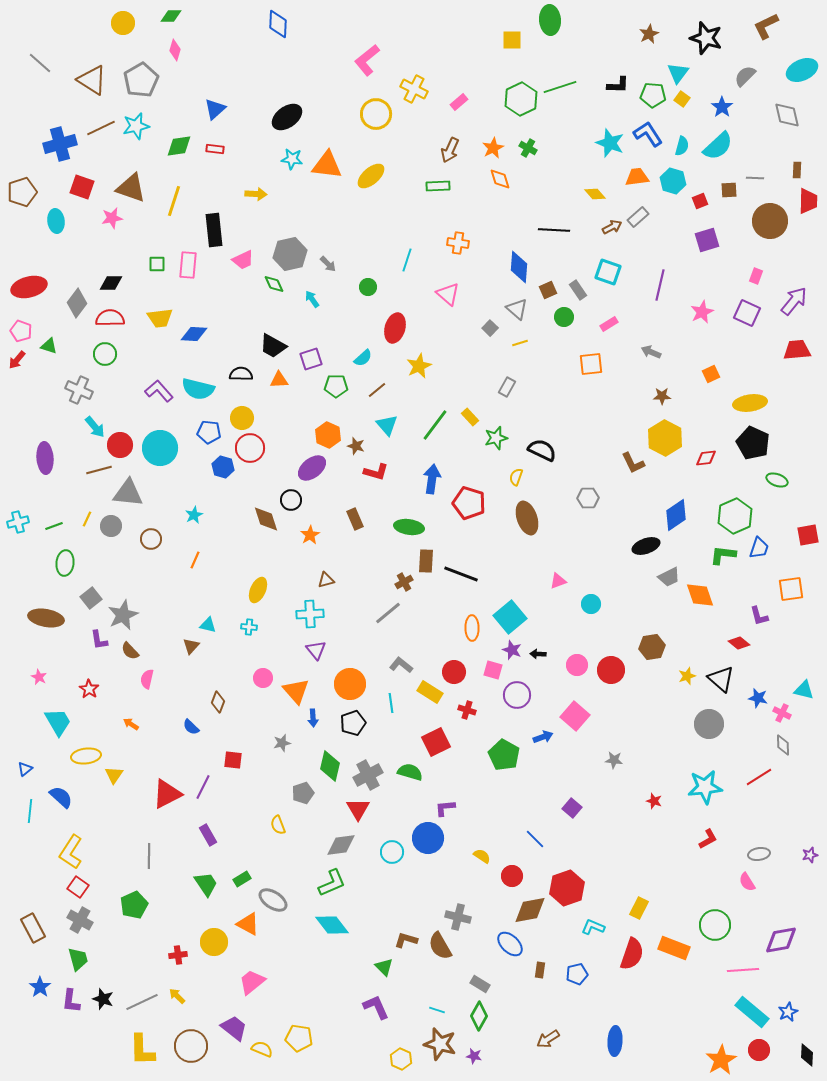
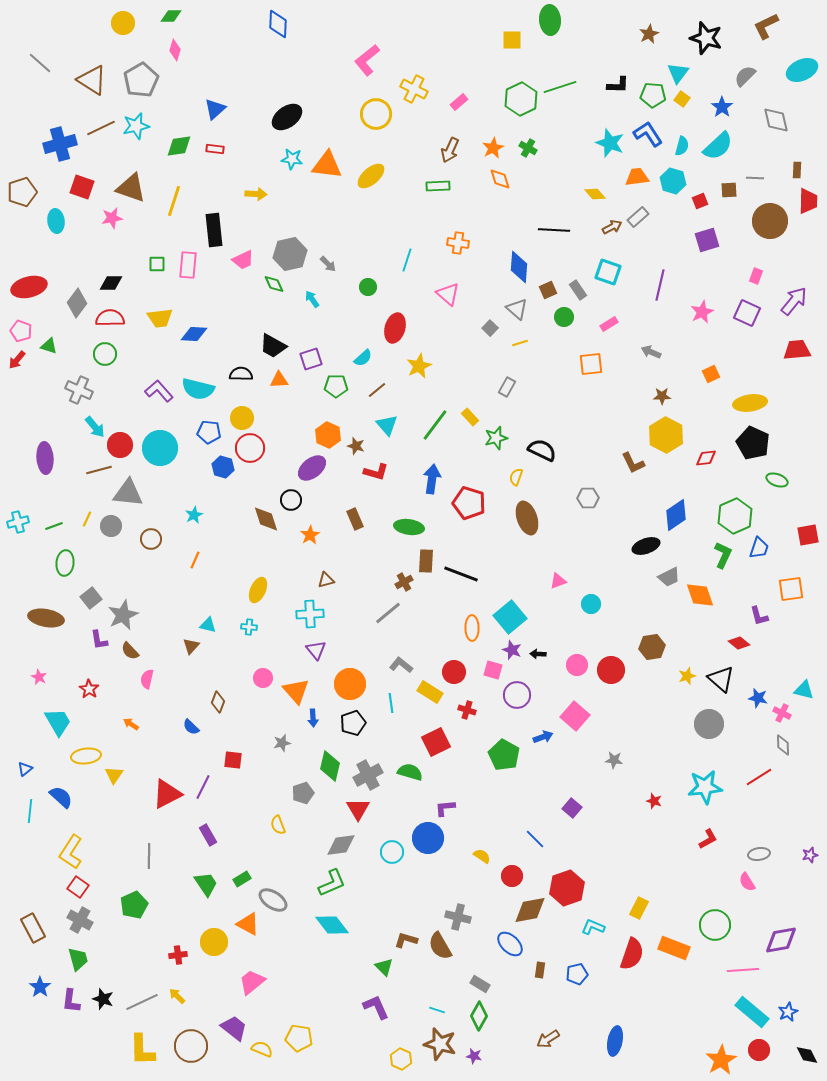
gray diamond at (787, 115): moved 11 px left, 5 px down
yellow hexagon at (665, 438): moved 1 px right, 3 px up
green L-shape at (723, 555): rotated 108 degrees clockwise
blue ellipse at (615, 1041): rotated 8 degrees clockwise
black diamond at (807, 1055): rotated 30 degrees counterclockwise
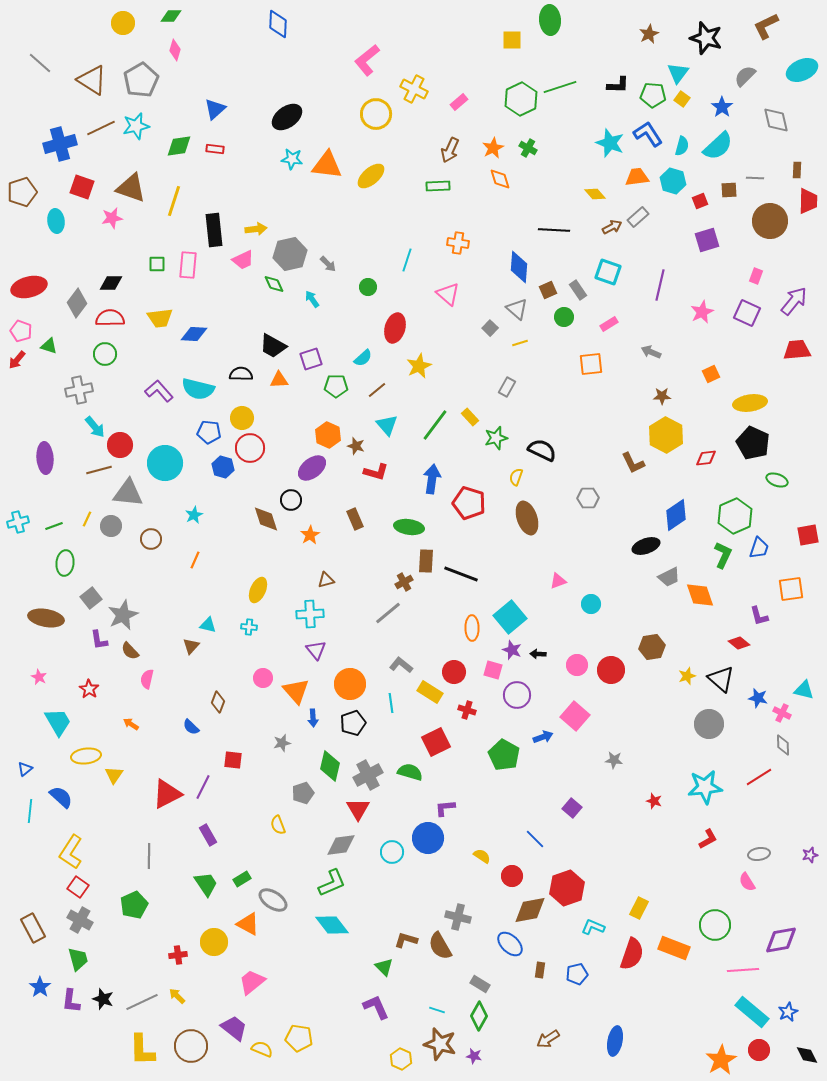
yellow arrow at (256, 194): moved 35 px down; rotated 10 degrees counterclockwise
gray cross at (79, 390): rotated 36 degrees counterclockwise
cyan circle at (160, 448): moved 5 px right, 15 px down
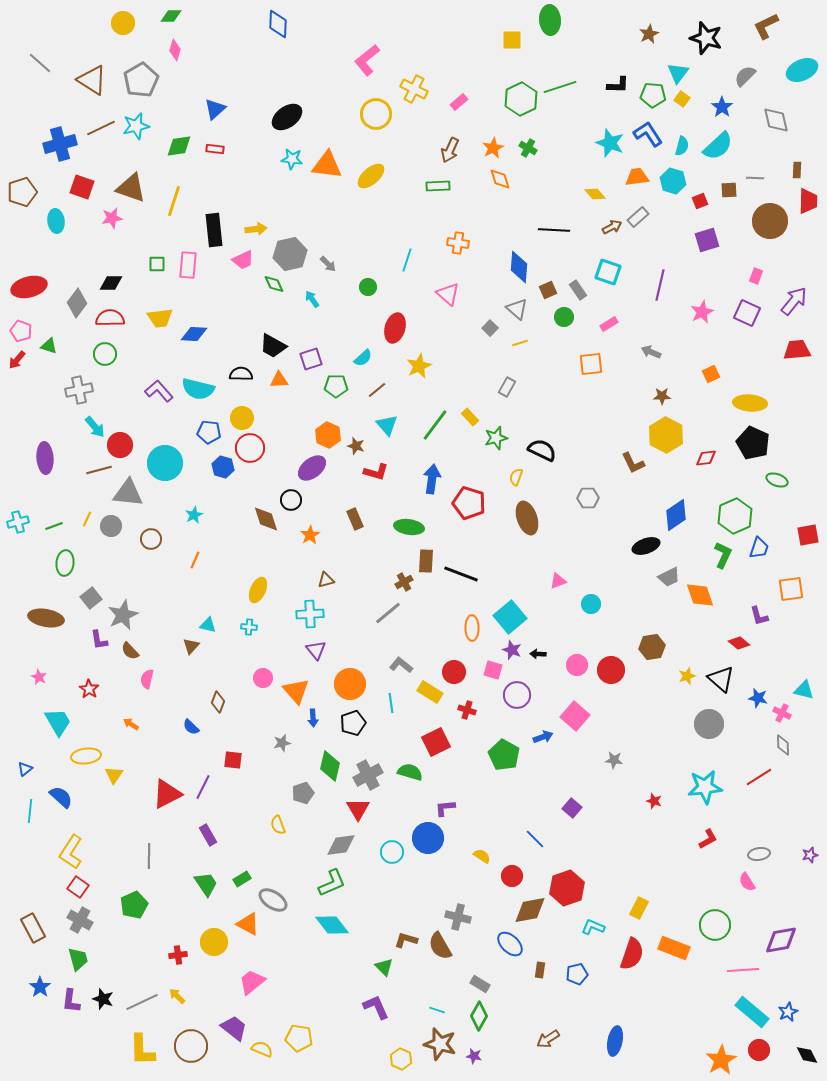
yellow ellipse at (750, 403): rotated 12 degrees clockwise
